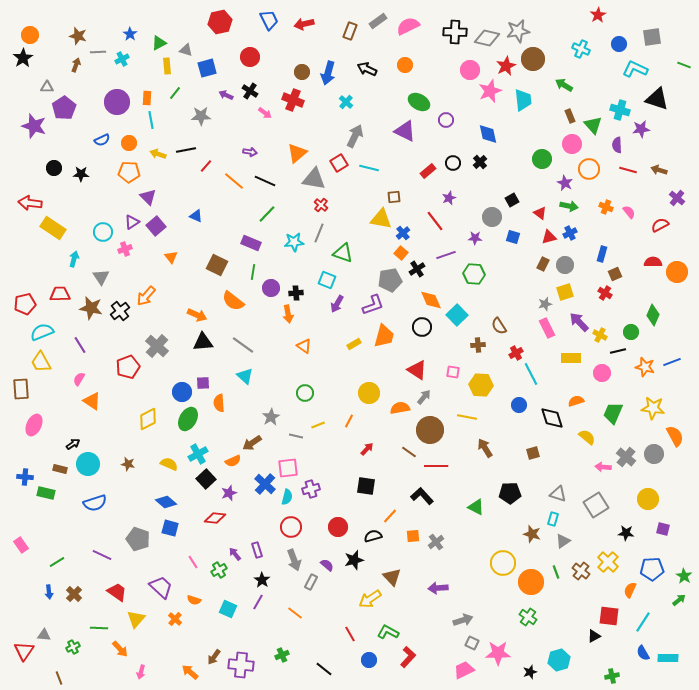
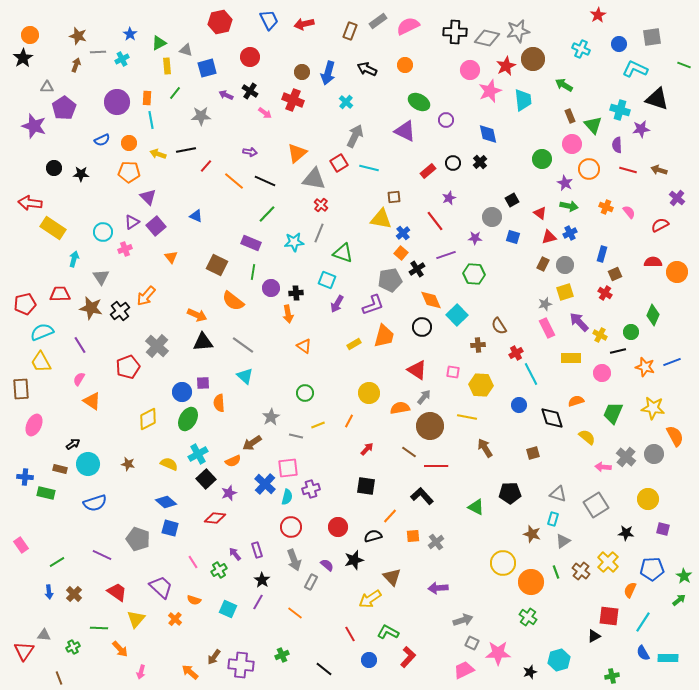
brown circle at (430, 430): moved 4 px up
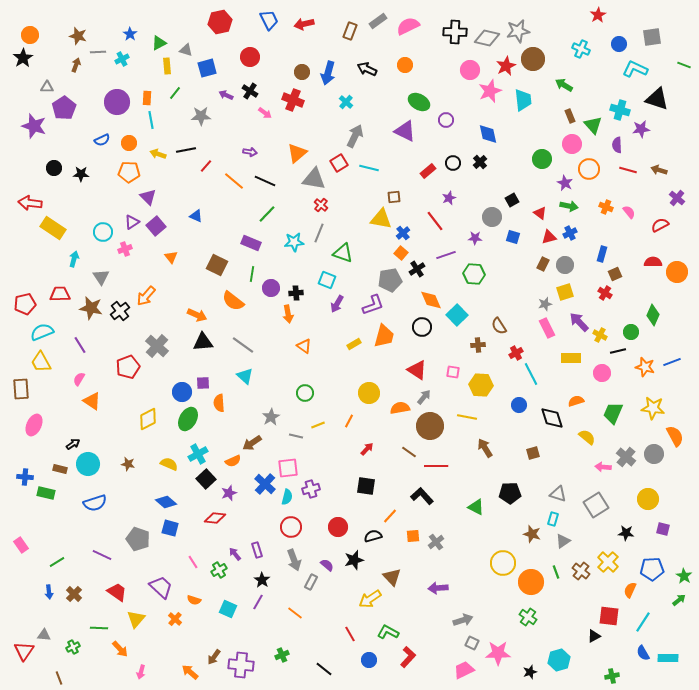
green line at (253, 272): moved 1 px left, 2 px down
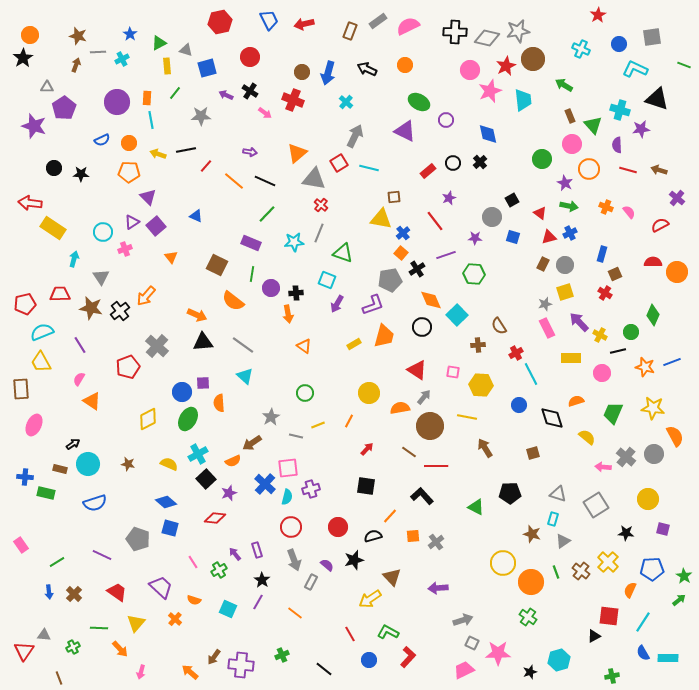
yellow triangle at (136, 619): moved 4 px down
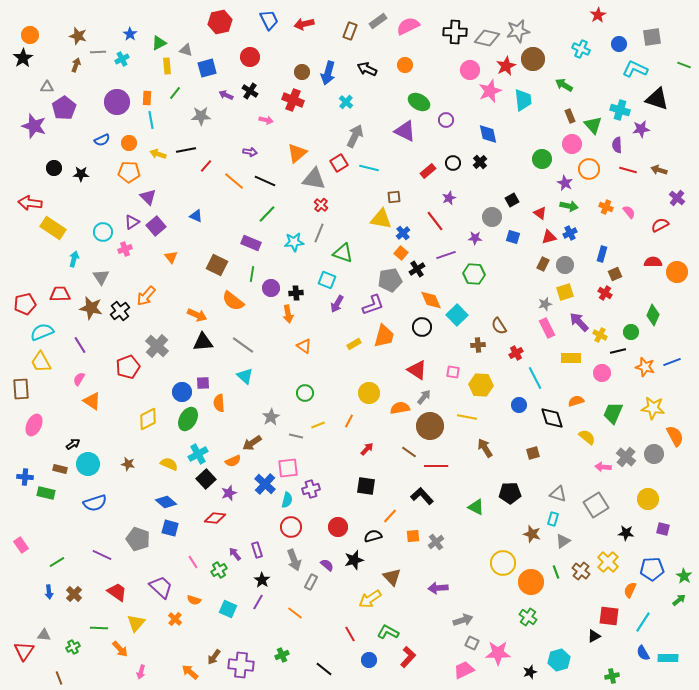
pink arrow at (265, 113): moved 1 px right, 7 px down; rotated 24 degrees counterclockwise
cyan line at (531, 374): moved 4 px right, 4 px down
cyan semicircle at (287, 497): moved 3 px down
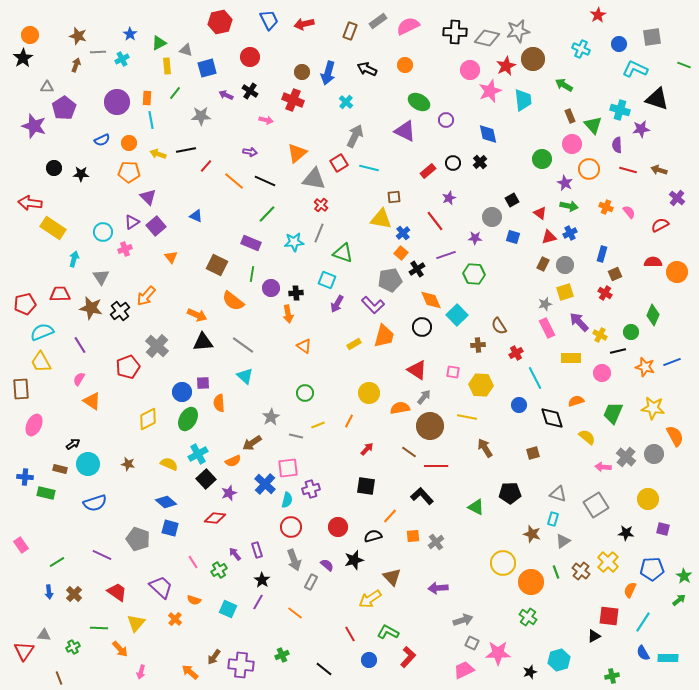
purple L-shape at (373, 305): rotated 65 degrees clockwise
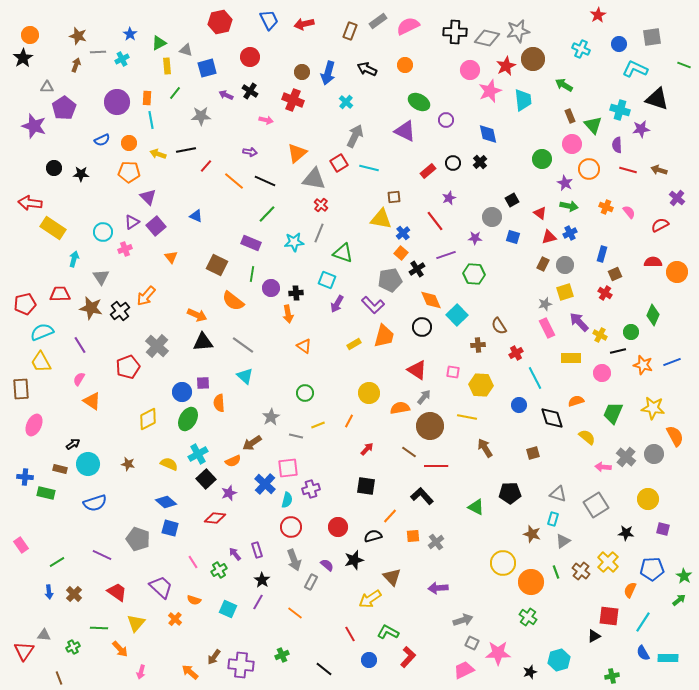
orange star at (645, 367): moved 2 px left, 2 px up
